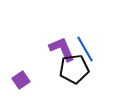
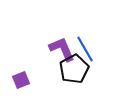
black pentagon: rotated 20 degrees counterclockwise
purple square: rotated 12 degrees clockwise
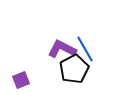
purple L-shape: rotated 40 degrees counterclockwise
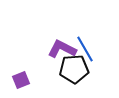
black pentagon: rotated 24 degrees clockwise
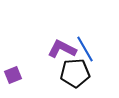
black pentagon: moved 1 px right, 4 px down
purple square: moved 8 px left, 5 px up
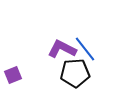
blue line: rotated 8 degrees counterclockwise
